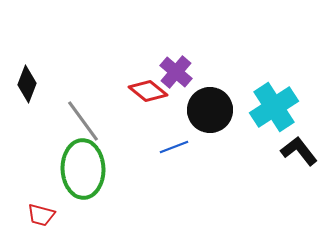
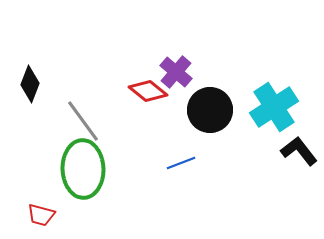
black diamond: moved 3 px right
blue line: moved 7 px right, 16 px down
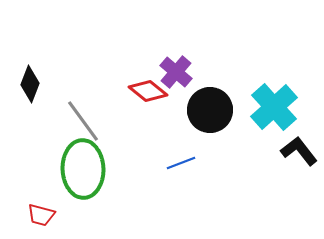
cyan cross: rotated 9 degrees counterclockwise
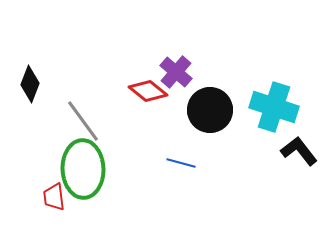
cyan cross: rotated 30 degrees counterclockwise
blue line: rotated 36 degrees clockwise
red trapezoid: moved 13 px right, 18 px up; rotated 68 degrees clockwise
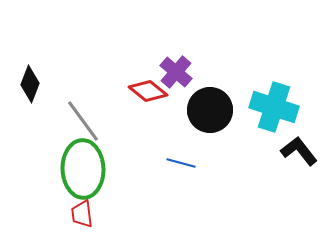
red trapezoid: moved 28 px right, 17 px down
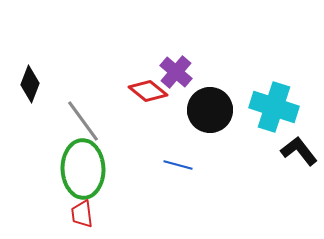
blue line: moved 3 px left, 2 px down
